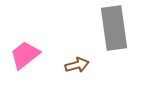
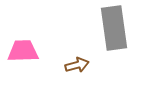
pink trapezoid: moved 2 px left, 4 px up; rotated 36 degrees clockwise
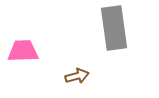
brown arrow: moved 11 px down
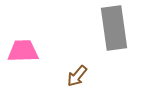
brown arrow: rotated 145 degrees clockwise
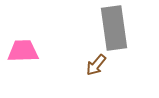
brown arrow: moved 19 px right, 11 px up
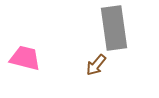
pink trapezoid: moved 2 px right, 7 px down; rotated 16 degrees clockwise
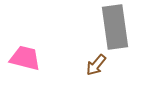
gray rectangle: moved 1 px right, 1 px up
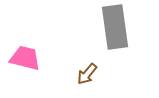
brown arrow: moved 9 px left, 9 px down
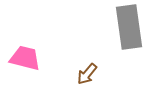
gray rectangle: moved 14 px right
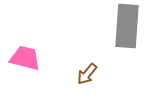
gray rectangle: moved 2 px left, 1 px up; rotated 12 degrees clockwise
